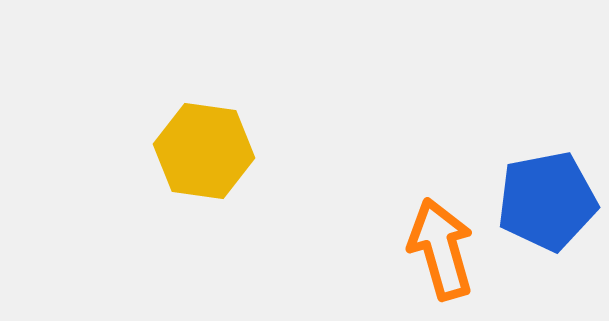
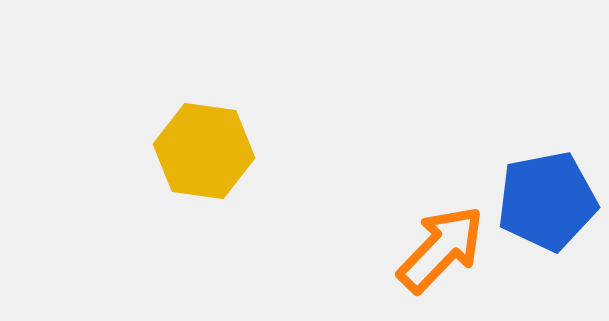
orange arrow: rotated 60 degrees clockwise
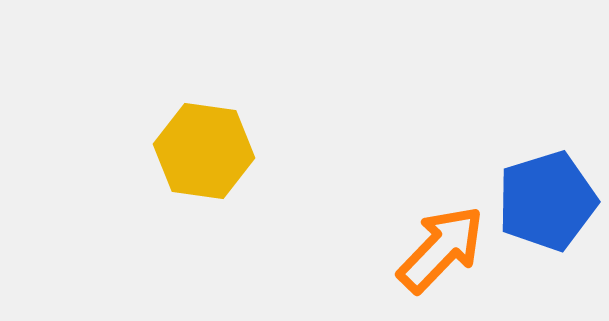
blue pentagon: rotated 6 degrees counterclockwise
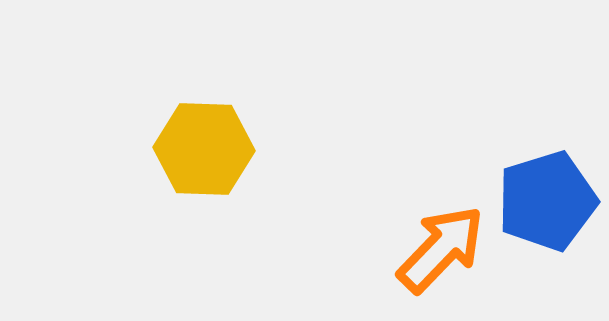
yellow hexagon: moved 2 px up; rotated 6 degrees counterclockwise
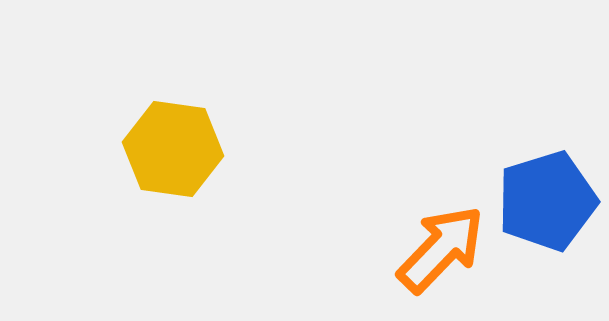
yellow hexagon: moved 31 px left; rotated 6 degrees clockwise
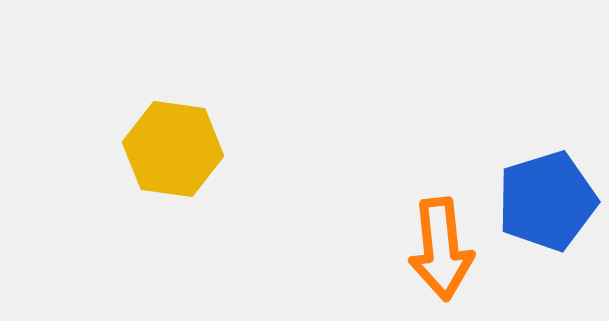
orange arrow: rotated 130 degrees clockwise
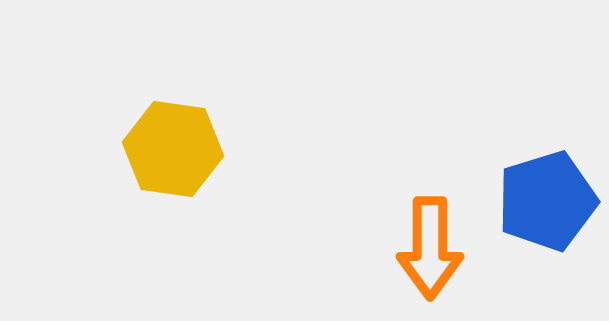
orange arrow: moved 11 px left, 1 px up; rotated 6 degrees clockwise
